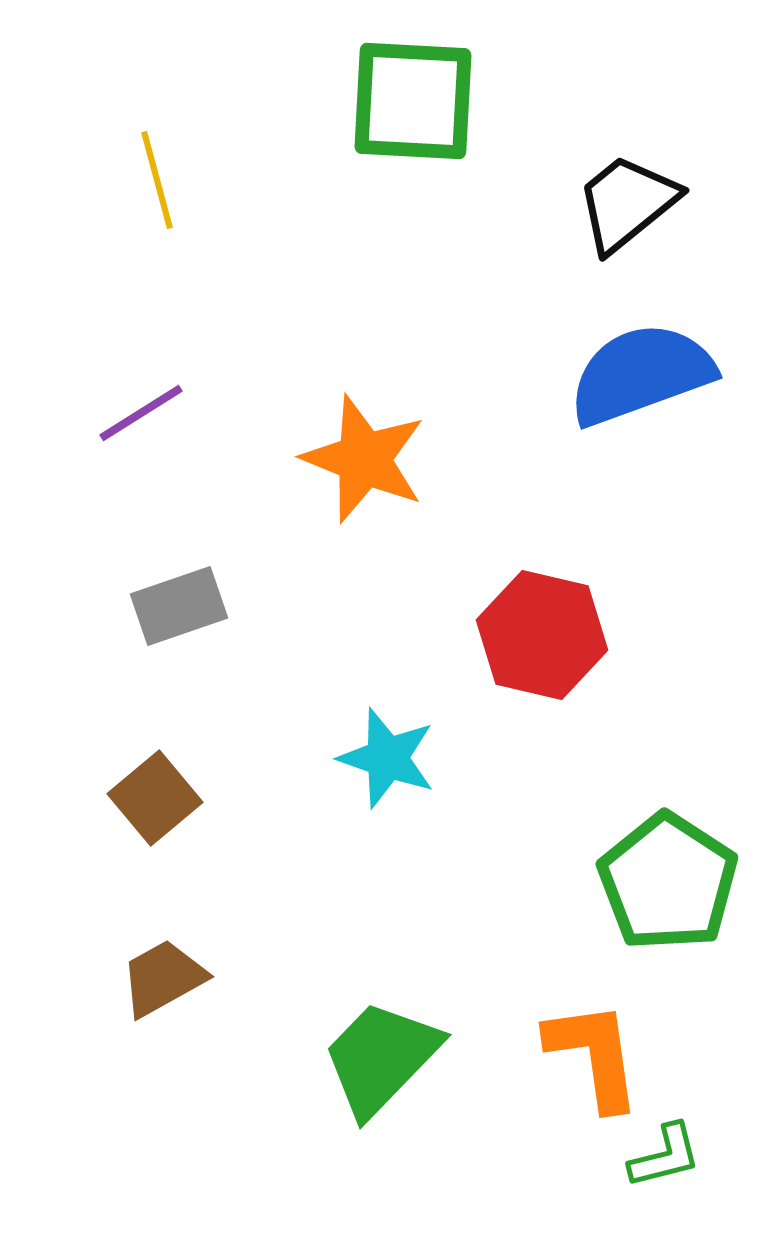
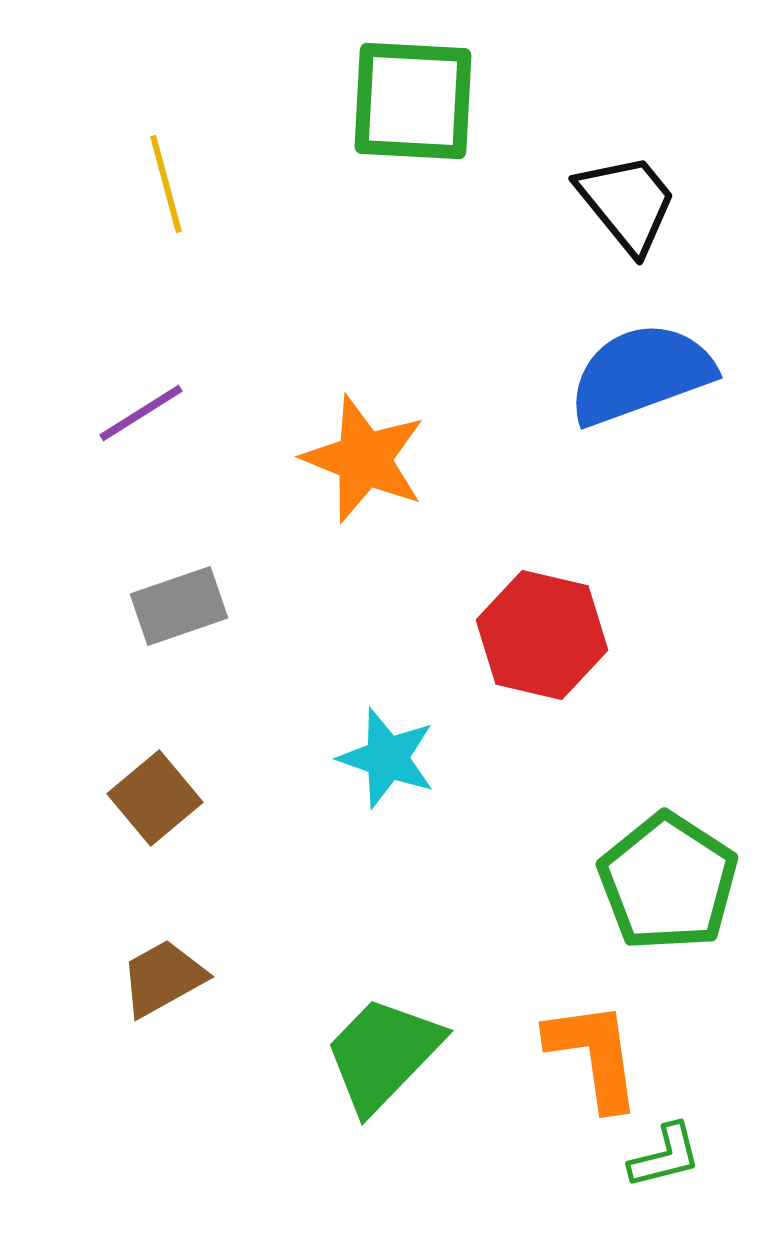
yellow line: moved 9 px right, 4 px down
black trapezoid: rotated 90 degrees clockwise
green trapezoid: moved 2 px right, 4 px up
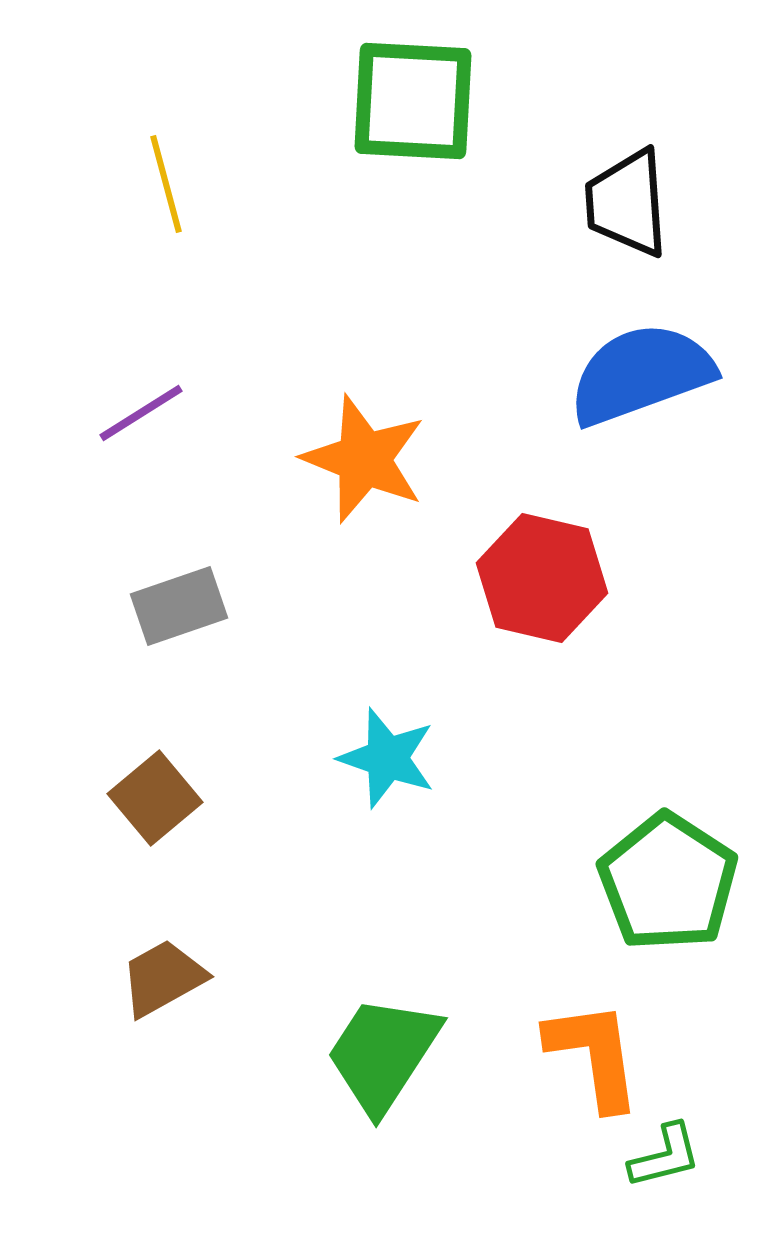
black trapezoid: rotated 145 degrees counterclockwise
red hexagon: moved 57 px up
green trapezoid: rotated 11 degrees counterclockwise
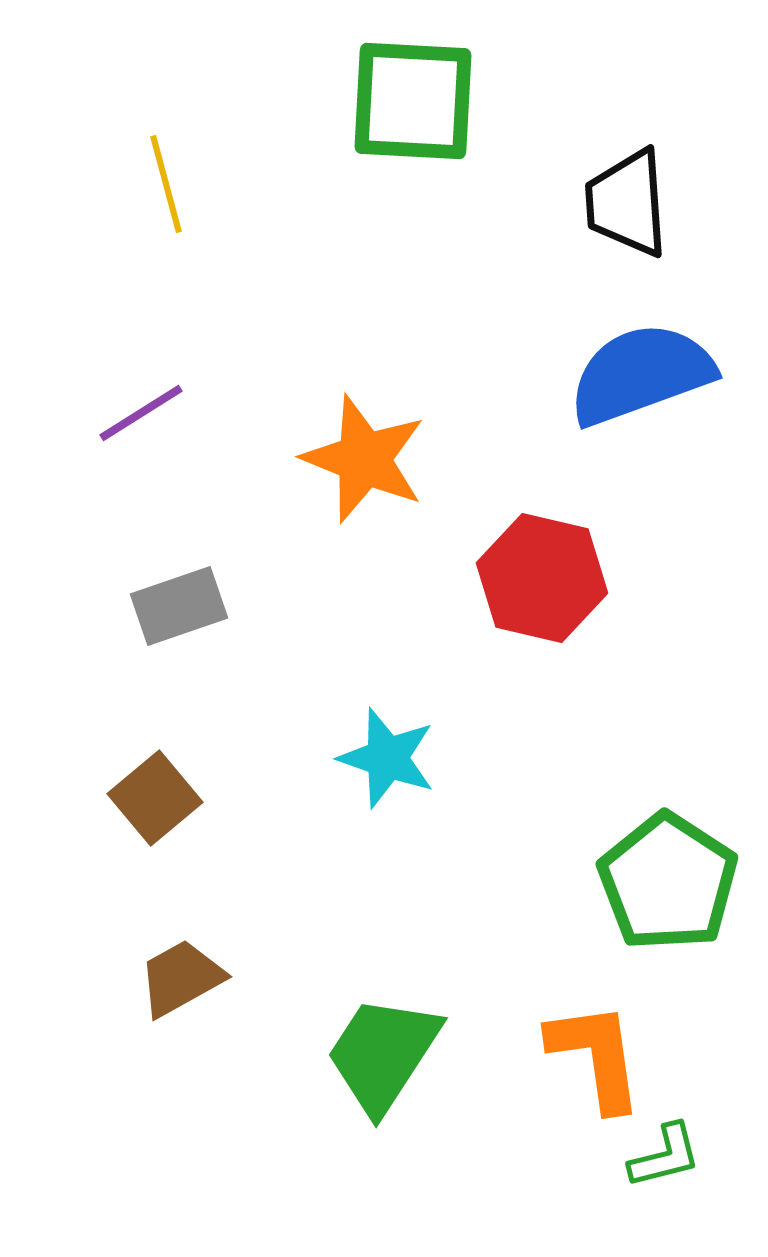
brown trapezoid: moved 18 px right
orange L-shape: moved 2 px right, 1 px down
